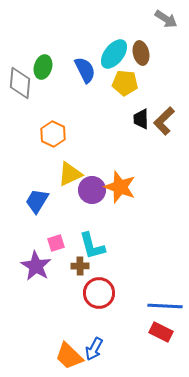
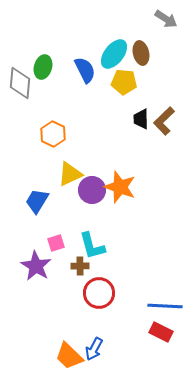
yellow pentagon: moved 1 px left, 1 px up
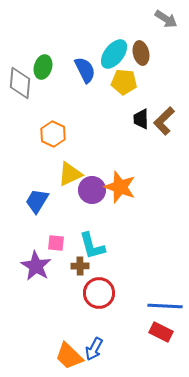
pink square: rotated 24 degrees clockwise
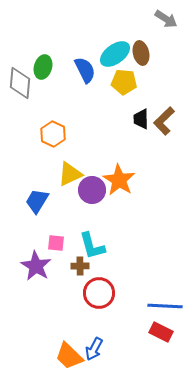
cyan ellipse: moved 1 px right; rotated 16 degrees clockwise
orange star: moved 1 px left, 7 px up; rotated 12 degrees clockwise
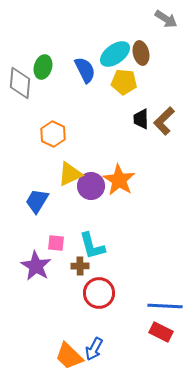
purple circle: moved 1 px left, 4 px up
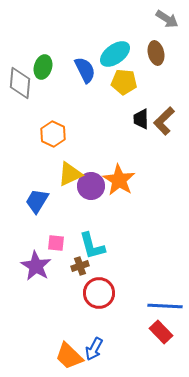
gray arrow: moved 1 px right
brown ellipse: moved 15 px right
brown cross: rotated 18 degrees counterclockwise
red rectangle: rotated 20 degrees clockwise
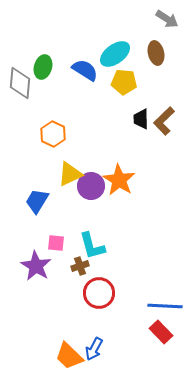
blue semicircle: rotated 32 degrees counterclockwise
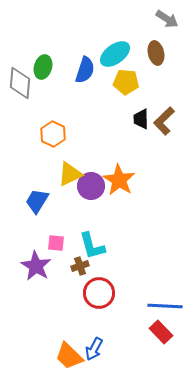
blue semicircle: rotated 76 degrees clockwise
yellow pentagon: moved 2 px right
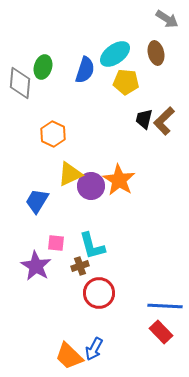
black trapezoid: moved 3 px right; rotated 15 degrees clockwise
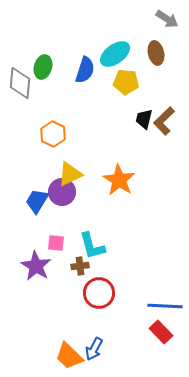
purple circle: moved 29 px left, 6 px down
brown cross: rotated 12 degrees clockwise
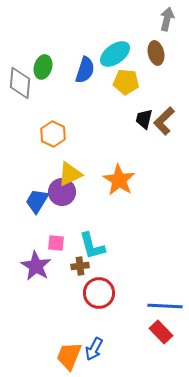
gray arrow: rotated 110 degrees counterclockwise
orange trapezoid: rotated 68 degrees clockwise
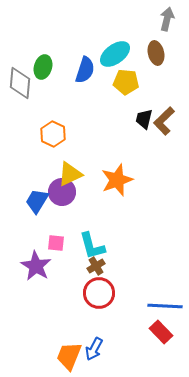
orange star: moved 2 px left; rotated 20 degrees clockwise
brown cross: moved 16 px right; rotated 24 degrees counterclockwise
